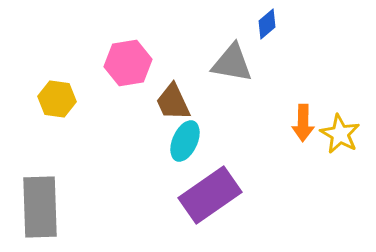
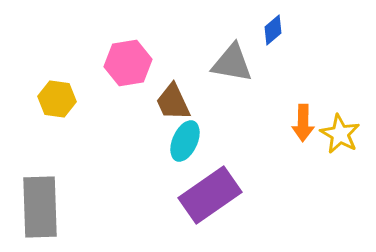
blue diamond: moved 6 px right, 6 px down
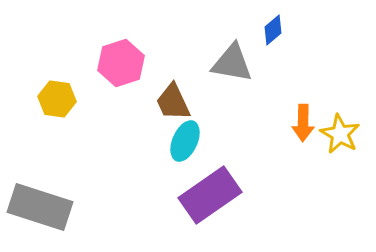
pink hexagon: moved 7 px left; rotated 9 degrees counterclockwise
gray rectangle: rotated 70 degrees counterclockwise
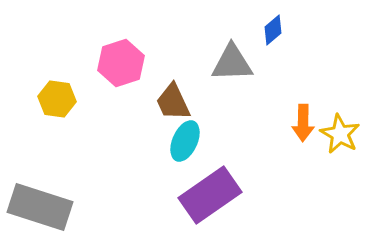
gray triangle: rotated 12 degrees counterclockwise
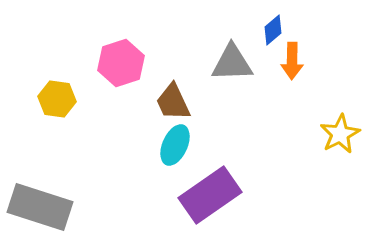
orange arrow: moved 11 px left, 62 px up
yellow star: rotated 15 degrees clockwise
cyan ellipse: moved 10 px left, 4 px down
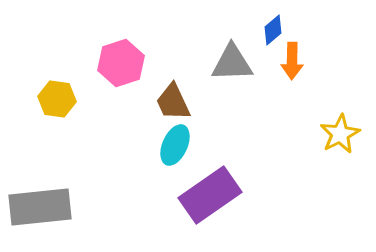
gray rectangle: rotated 24 degrees counterclockwise
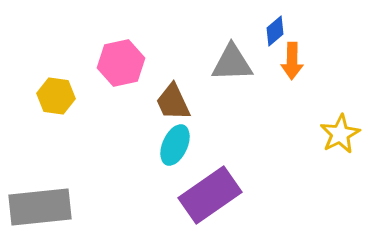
blue diamond: moved 2 px right, 1 px down
pink hexagon: rotated 6 degrees clockwise
yellow hexagon: moved 1 px left, 3 px up
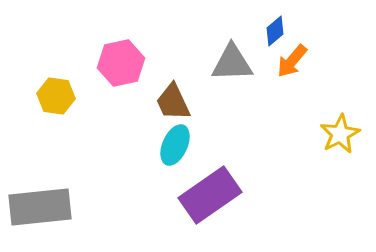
orange arrow: rotated 39 degrees clockwise
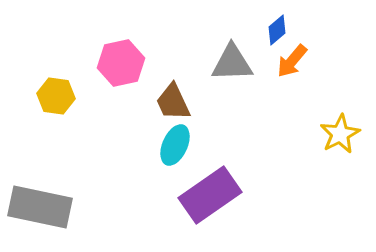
blue diamond: moved 2 px right, 1 px up
gray rectangle: rotated 18 degrees clockwise
